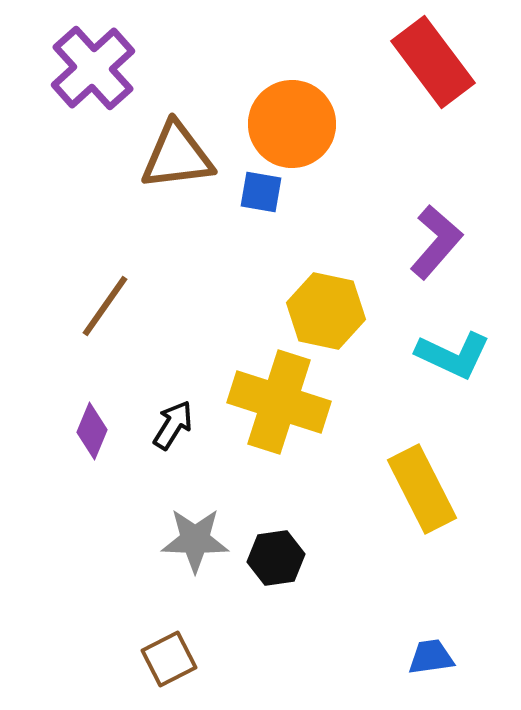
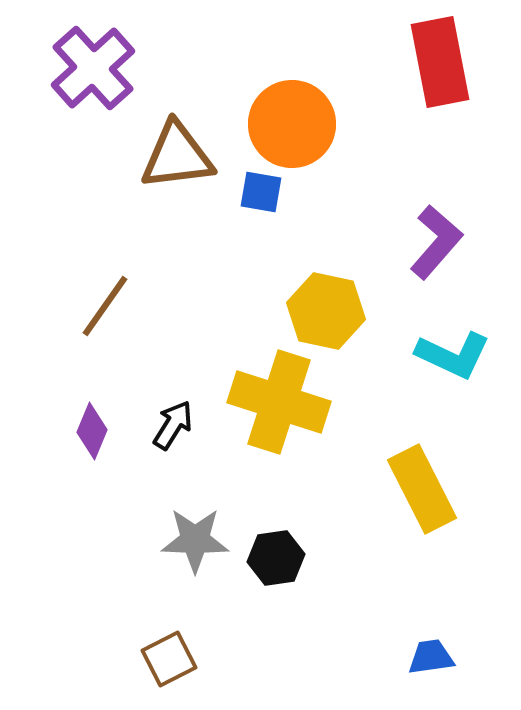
red rectangle: moved 7 px right; rotated 26 degrees clockwise
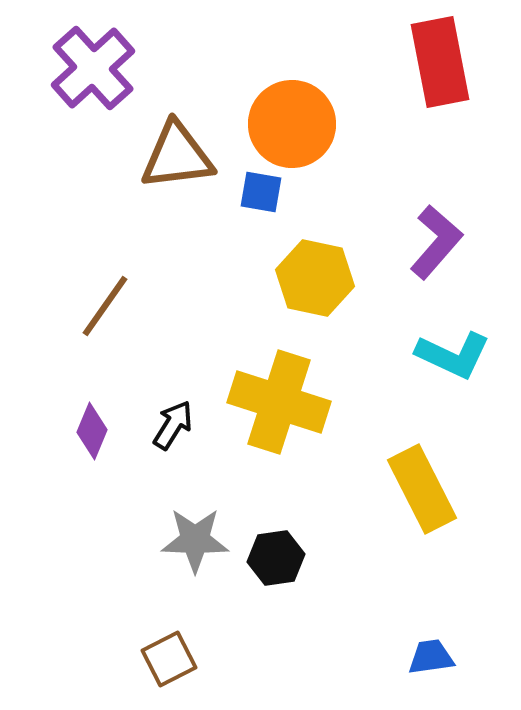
yellow hexagon: moved 11 px left, 33 px up
